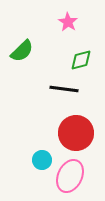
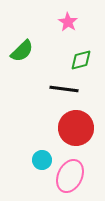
red circle: moved 5 px up
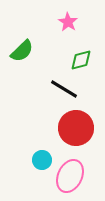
black line: rotated 24 degrees clockwise
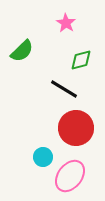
pink star: moved 2 px left, 1 px down
cyan circle: moved 1 px right, 3 px up
pink ellipse: rotated 12 degrees clockwise
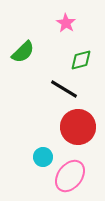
green semicircle: moved 1 px right, 1 px down
red circle: moved 2 px right, 1 px up
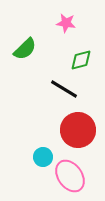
pink star: rotated 24 degrees counterclockwise
green semicircle: moved 2 px right, 3 px up
red circle: moved 3 px down
pink ellipse: rotated 72 degrees counterclockwise
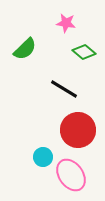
green diamond: moved 3 px right, 8 px up; rotated 55 degrees clockwise
pink ellipse: moved 1 px right, 1 px up
